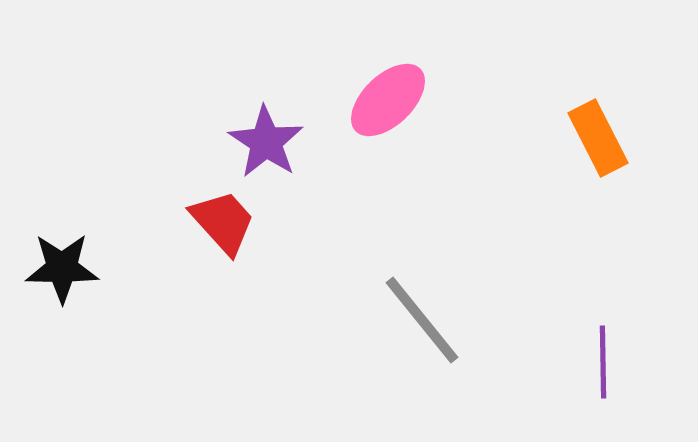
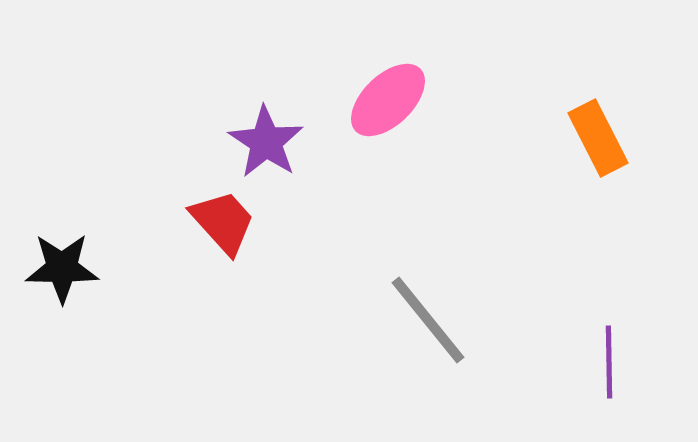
gray line: moved 6 px right
purple line: moved 6 px right
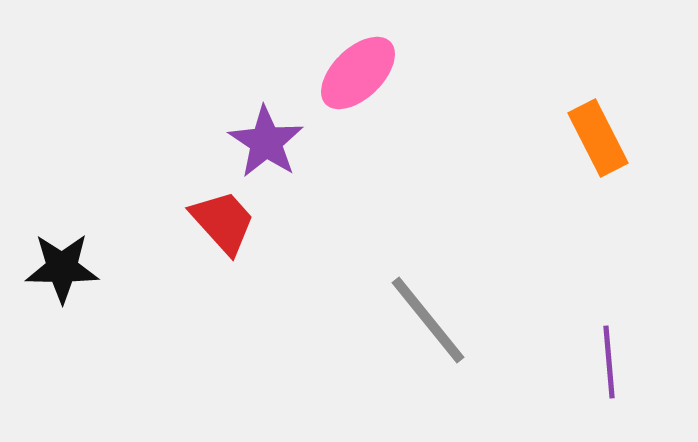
pink ellipse: moved 30 px left, 27 px up
purple line: rotated 4 degrees counterclockwise
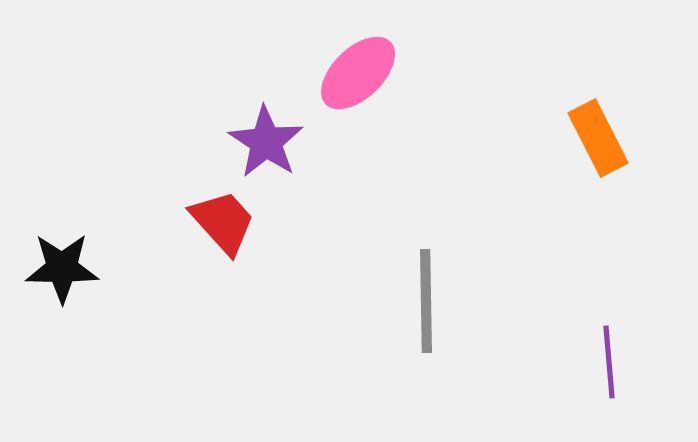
gray line: moved 2 px left, 19 px up; rotated 38 degrees clockwise
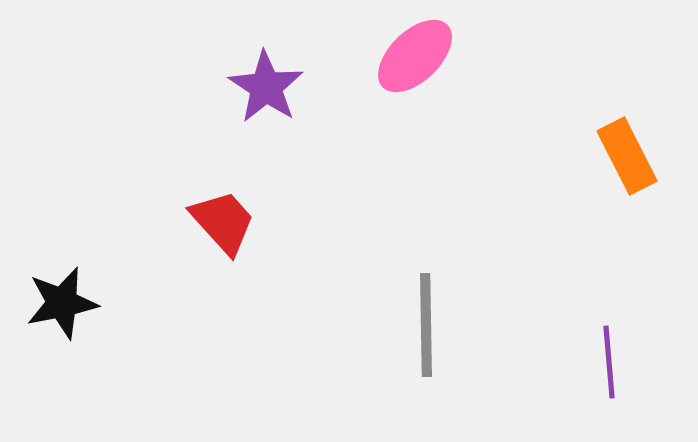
pink ellipse: moved 57 px right, 17 px up
orange rectangle: moved 29 px right, 18 px down
purple star: moved 55 px up
black star: moved 35 px down; rotated 12 degrees counterclockwise
gray line: moved 24 px down
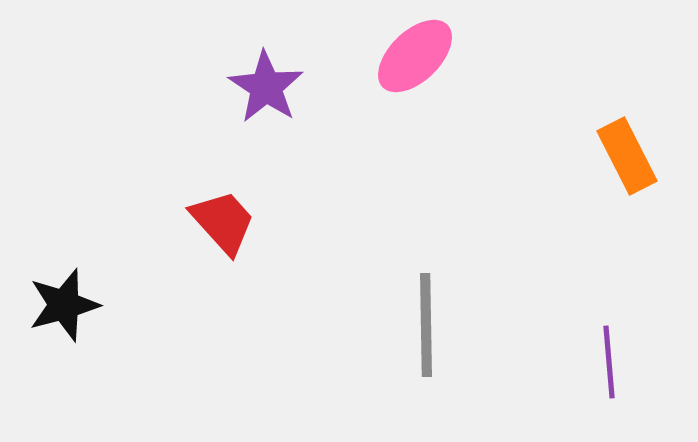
black star: moved 2 px right, 2 px down; rotated 4 degrees counterclockwise
